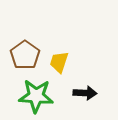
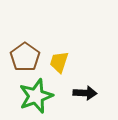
brown pentagon: moved 2 px down
green star: rotated 24 degrees counterclockwise
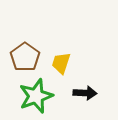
yellow trapezoid: moved 2 px right, 1 px down
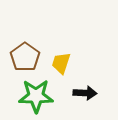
green star: rotated 20 degrees clockwise
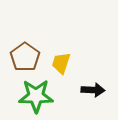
black arrow: moved 8 px right, 3 px up
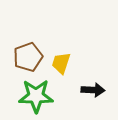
brown pentagon: moved 3 px right; rotated 16 degrees clockwise
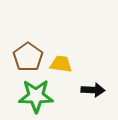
brown pentagon: rotated 16 degrees counterclockwise
yellow trapezoid: moved 1 px down; rotated 80 degrees clockwise
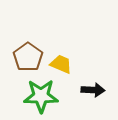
yellow trapezoid: rotated 15 degrees clockwise
green star: moved 5 px right
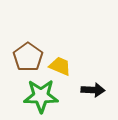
yellow trapezoid: moved 1 px left, 2 px down
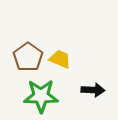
yellow trapezoid: moved 7 px up
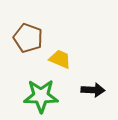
brown pentagon: moved 19 px up; rotated 16 degrees counterclockwise
